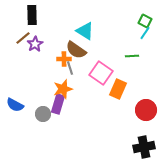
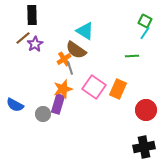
orange cross: rotated 32 degrees counterclockwise
pink square: moved 7 px left, 14 px down
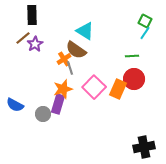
pink square: rotated 10 degrees clockwise
red circle: moved 12 px left, 31 px up
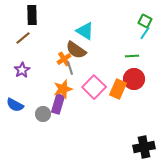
purple star: moved 13 px left, 26 px down
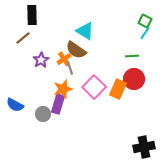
purple star: moved 19 px right, 10 px up
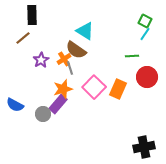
cyan line: moved 1 px down
red circle: moved 13 px right, 2 px up
purple rectangle: rotated 24 degrees clockwise
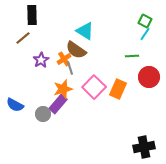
red circle: moved 2 px right
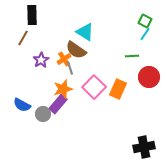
cyan triangle: moved 1 px down
brown line: rotated 21 degrees counterclockwise
blue semicircle: moved 7 px right
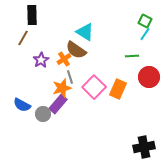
gray line: moved 9 px down
orange star: moved 1 px left, 1 px up
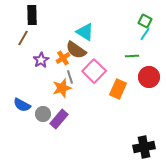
orange cross: moved 1 px left, 1 px up
pink square: moved 16 px up
purple rectangle: moved 1 px right, 15 px down
